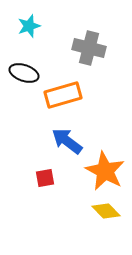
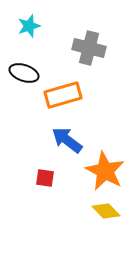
blue arrow: moved 1 px up
red square: rotated 18 degrees clockwise
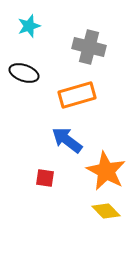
gray cross: moved 1 px up
orange rectangle: moved 14 px right
orange star: moved 1 px right
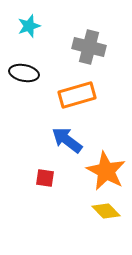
black ellipse: rotated 8 degrees counterclockwise
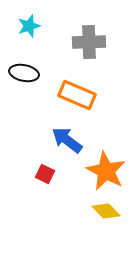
gray cross: moved 5 px up; rotated 16 degrees counterclockwise
orange rectangle: rotated 39 degrees clockwise
red square: moved 4 px up; rotated 18 degrees clockwise
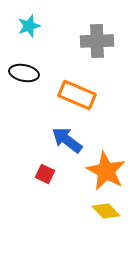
gray cross: moved 8 px right, 1 px up
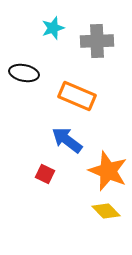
cyan star: moved 24 px right, 2 px down
orange rectangle: moved 1 px down
orange star: moved 2 px right; rotated 6 degrees counterclockwise
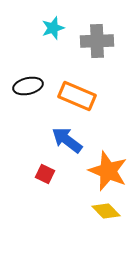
black ellipse: moved 4 px right, 13 px down; rotated 24 degrees counterclockwise
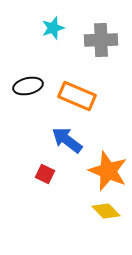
gray cross: moved 4 px right, 1 px up
